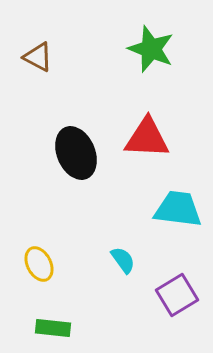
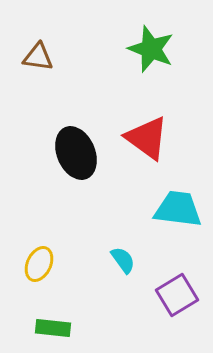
brown triangle: rotated 20 degrees counterclockwise
red triangle: rotated 33 degrees clockwise
yellow ellipse: rotated 52 degrees clockwise
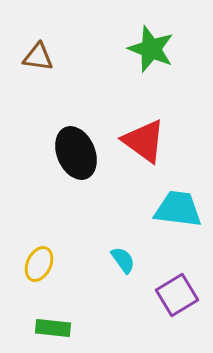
red triangle: moved 3 px left, 3 px down
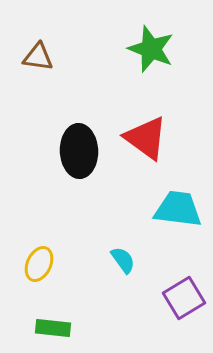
red triangle: moved 2 px right, 3 px up
black ellipse: moved 3 px right, 2 px up; rotated 21 degrees clockwise
purple square: moved 7 px right, 3 px down
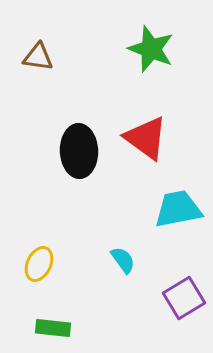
cyan trapezoid: rotated 18 degrees counterclockwise
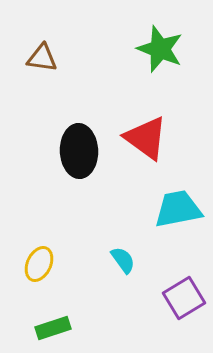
green star: moved 9 px right
brown triangle: moved 4 px right, 1 px down
green rectangle: rotated 24 degrees counterclockwise
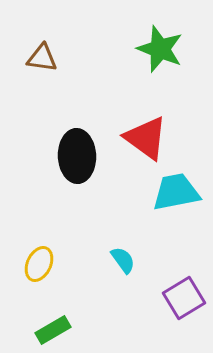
black ellipse: moved 2 px left, 5 px down
cyan trapezoid: moved 2 px left, 17 px up
green rectangle: moved 2 px down; rotated 12 degrees counterclockwise
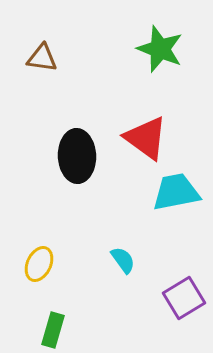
green rectangle: rotated 44 degrees counterclockwise
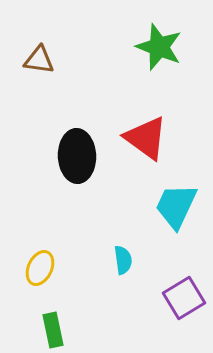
green star: moved 1 px left, 2 px up
brown triangle: moved 3 px left, 2 px down
cyan trapezoid: moved 14 px down; rotated 54 degrees counterclockwise
cyan semicircle: rotated 28 degrees clockwise
yellow ellipse: moved 1 px right, 4 px down
green rectangle: rotated 28 degrees counterclockwise
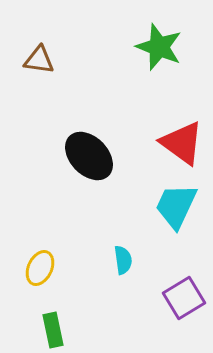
red triangle: moved 36 px right, 5 px down
black ellipse: moved 12 px right; rotated 42 degrees counterclockwise
